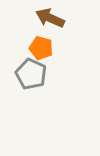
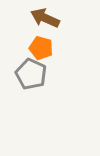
brown arrow: moved 5 px left
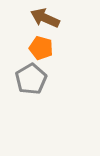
gray pentagon: moved 5 px down; rotated 16 degrees clockwise
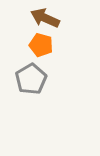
orange pentagon: moved 3 px up
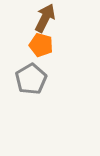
brown arrow: rotated 92 degrees clockwise
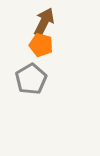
brown arrow: moved 1 px left, 4 px down
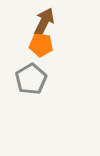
orange pentagon: rotated 10 degrees counterclockwise
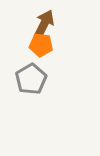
brown arrow: moved 2 px down
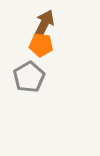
gray pentagon: moved 2 px left, 2 px up
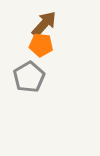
brown arrow: rotated 16 degrees clockwise
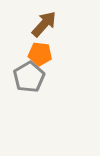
orange pentagon: moved 1 px left, 9 px down
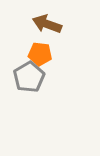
brown arrow: moved 3 px right; rotated 112 degrees counterclockwise
